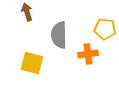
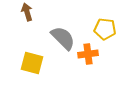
gray semicircle: moved 4 px right, 3 px down; rotated 136 degrees clockwise
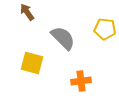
brown arrow: rotated 18 degrees counterclockwise
orange cross: moved 7 px left, 27 px down
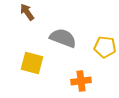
yellow pentagon: moved 18 px down
gray semicircle: rotated 24 degrees counterclockwise
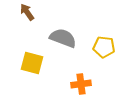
yellow pentagon: moved 1 px left
orange cross: moved 3 px down
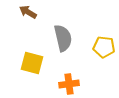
brown arrow: moved 1 px right; rotated 24 degrees counterclockwise
gray semicircle: rotated 56 degrees clockwise
orange cross: moved 12 px left
